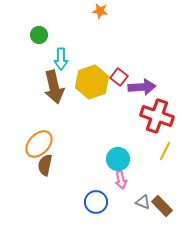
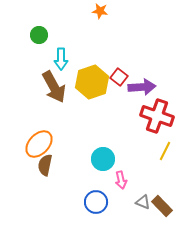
brown arrow: rotated 16 degrees counterclockwise
cyan circle: moved 15 px left
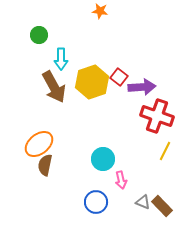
orange ellipse: rotated 8 degrees clockwise
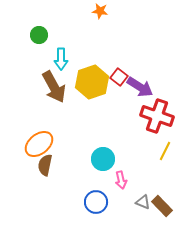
purple arrow: moved 2 px left; rotated 36 degrees clockwise
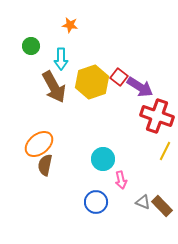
orange star: moved 30 px left, 14 px down
green circle: moved 8 px left, 11 px down
